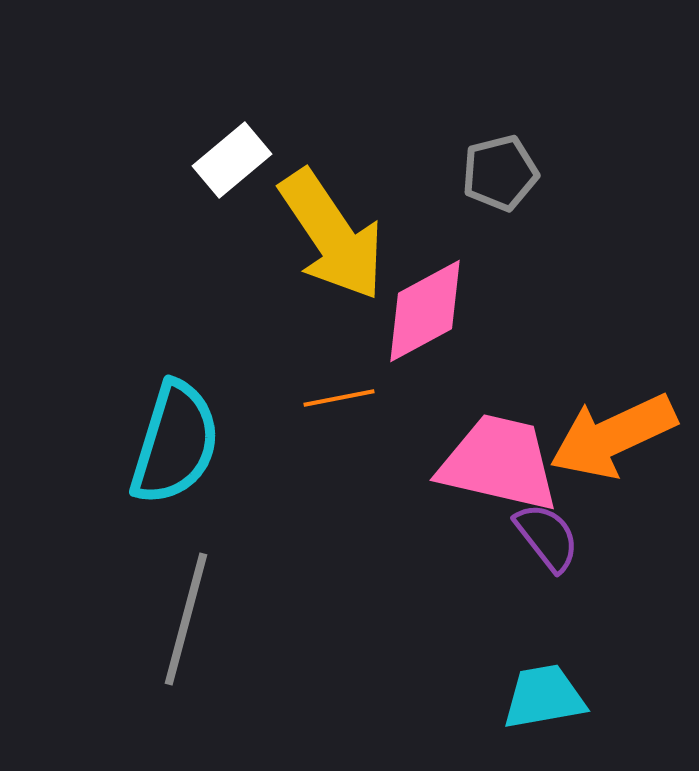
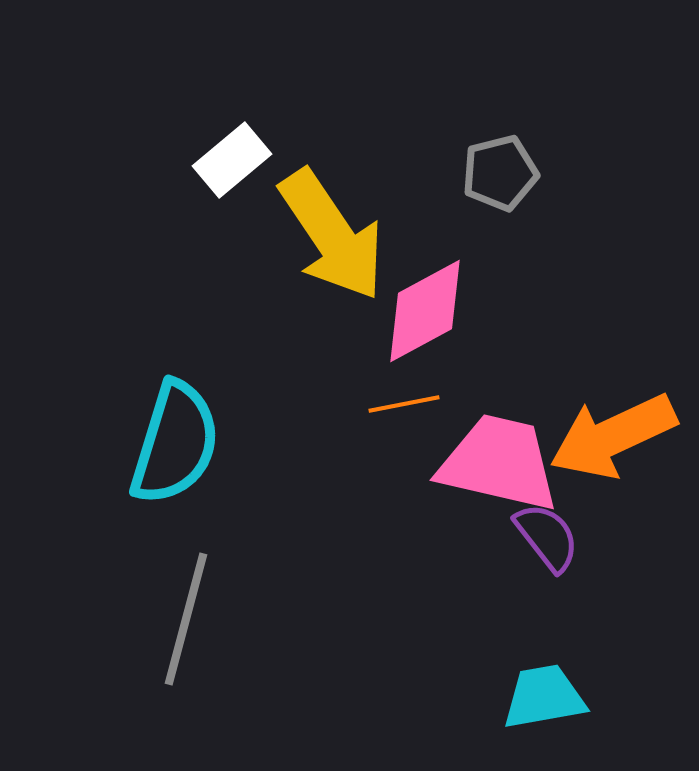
orange line: moved 65 px right, 6 px down
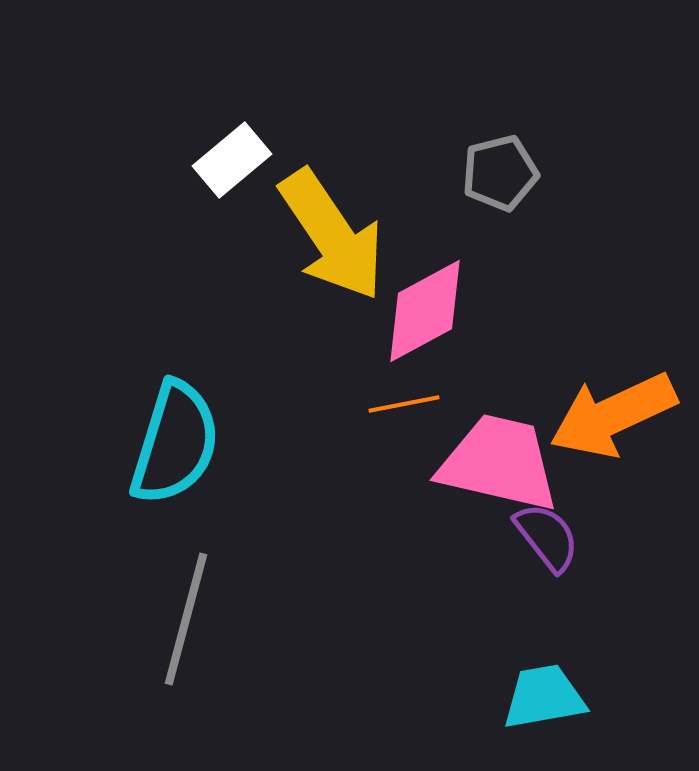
orange arrow: moved 21 px up
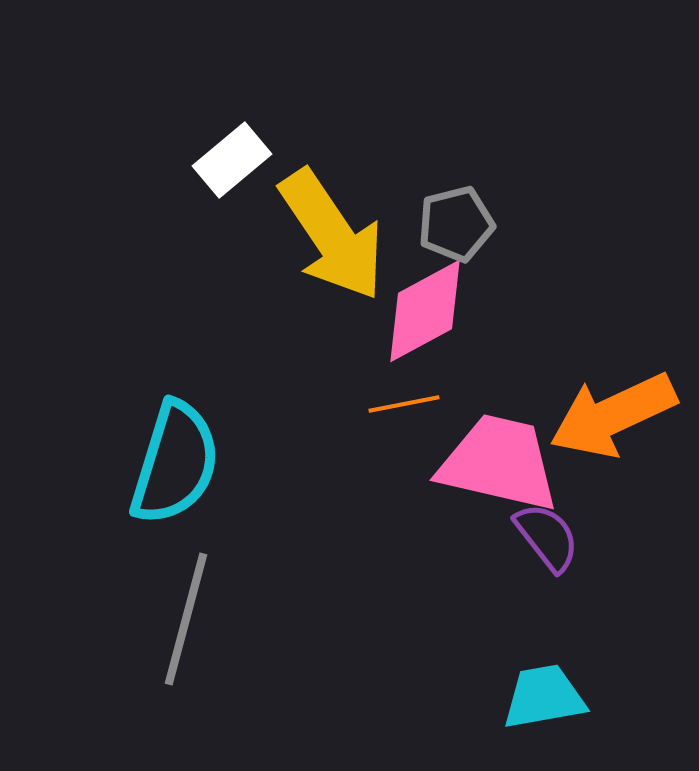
gray pentagon: moved 44 px left, 51 px down
cyan semicircle: moved 20 px down
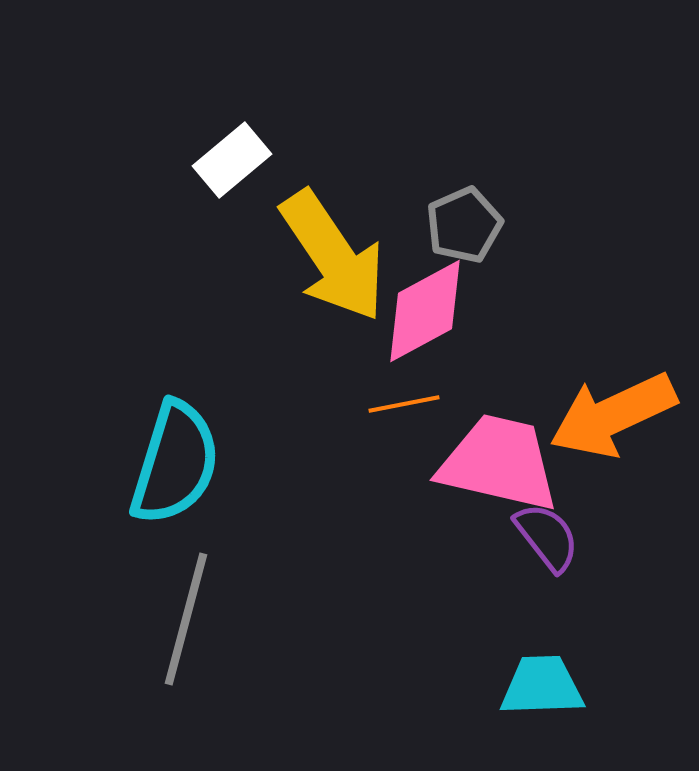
gray pentagon: moved 8 px right, 1 px down; rotated 10 degrees counterclockwise
yellow arrow: moved 1 px right, 21 px down
cyan trapezoid: moved 2 px left, 11 px up; rotated 8 degrees clockwise
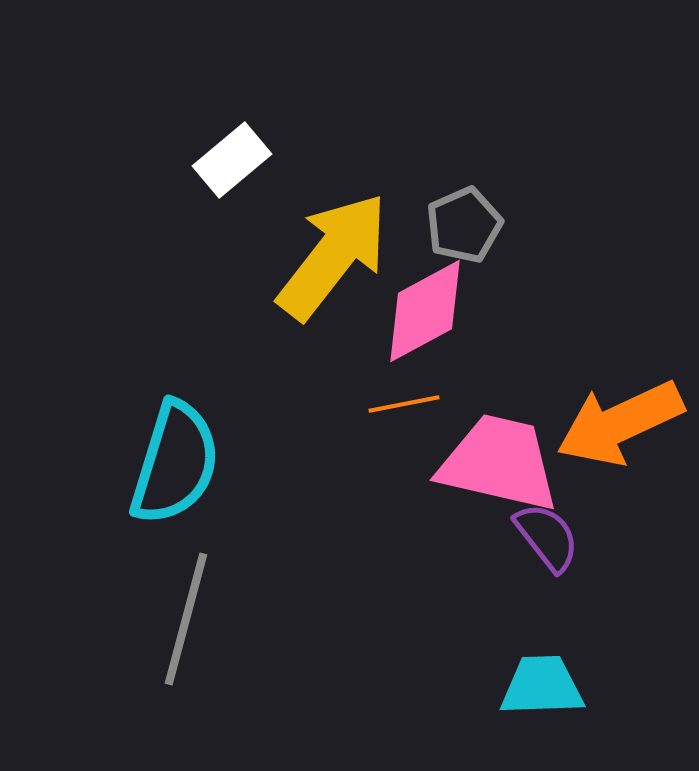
yellow arrow: rotated 108 degrees counterclockwise
orange arrow: moved 7 px right, 8 px down
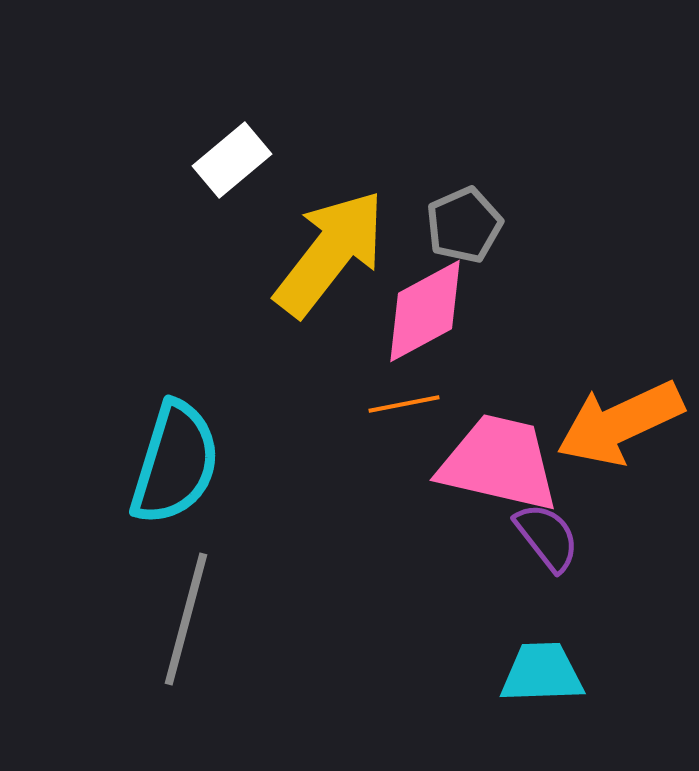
yellow arrow: moved 3 px left, 3 px up
cyan trapezoid: moved 13 px up
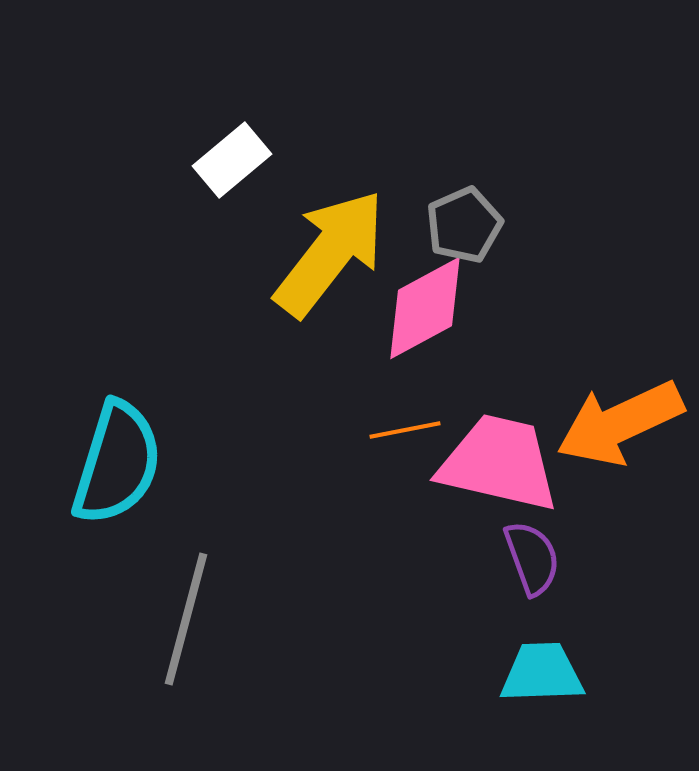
pink diamond: moved 3 px up
orange line: moved 1 px right, 26 px down
cyan semicircle: moved 58 px left
purple semicircle: moved 15 px left, 21 px down; rotated 18 degrees clockwise
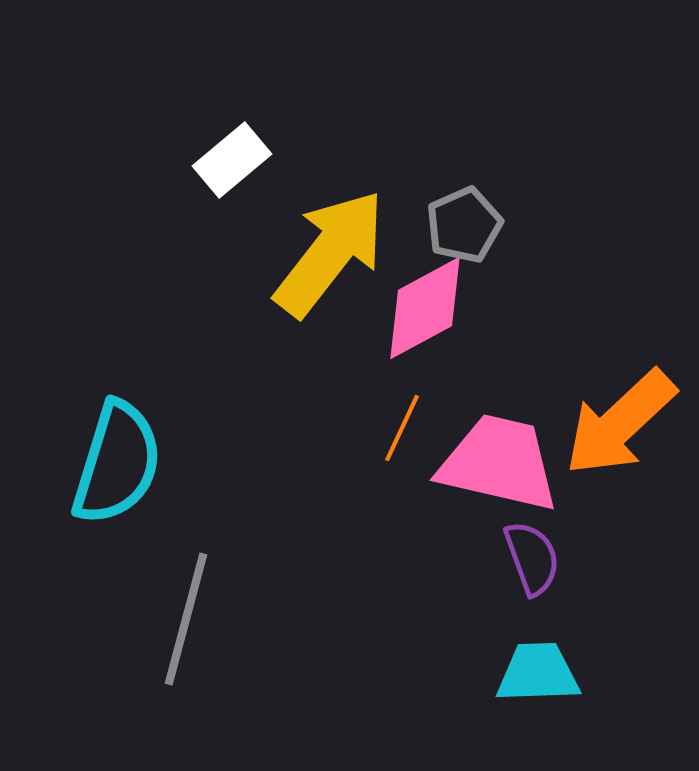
orange arrow: rotated 18 degrees counterclockwise
orange line: moved 3 px left, 2 px up; rotated 54 degrees counterclockwise
cyan trapezoid: moved 4 px left
